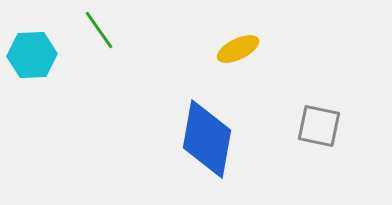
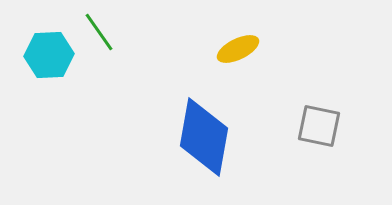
green line: moved 2 px down
cyan hexagon: moved 17 px right
blue diamond: moved 3 px left, 2 px up
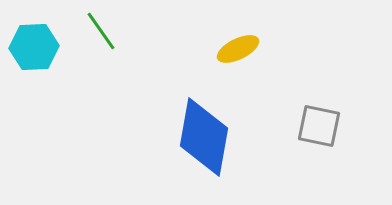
green line: moved 2 px right, 1 px up
cyan hexagon: moved 15 px left, 8 px up
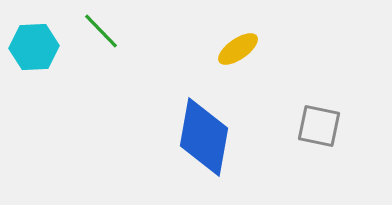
green line: rotated 9 degrees counterclockwise
yellow ellipse: rotated 9 degrees counterclockwise
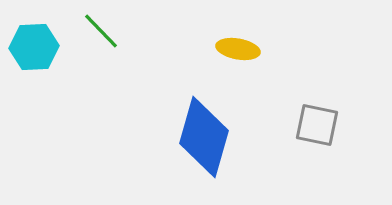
yellow ellipse: rotated 45 degrees clockwise
gray square: moved 2 px left, 1 px up
blue diamond: rotated 6 degrees clockwise
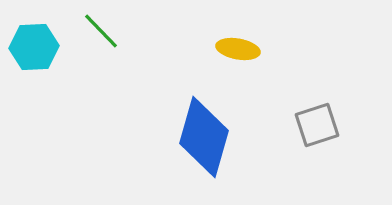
gray square: rotated 30 degrees counterclockwise
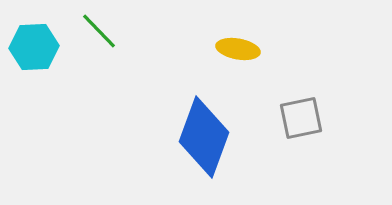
green line: moved 2 px left
gray square: moved 16 px left, 7 px up; rotated 6 degrees clockwise
blue diamond: rotated 4 degrees clockwise
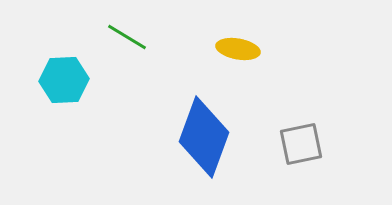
green line: moved 28 px right, 6 px down; rotated 15 degrees counterclockwise
cyan hexagon: moved 30 px right, 33 px down
gray square: moved 26 px down
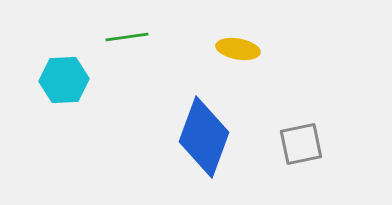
green line: rotated 39 degrees counterclockwise
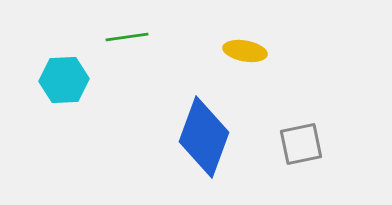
yellow ellipse: moved 7 px right, 2 px down
